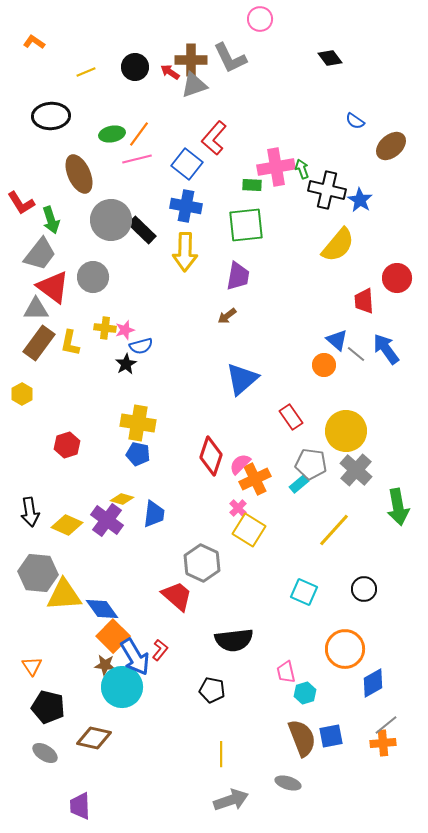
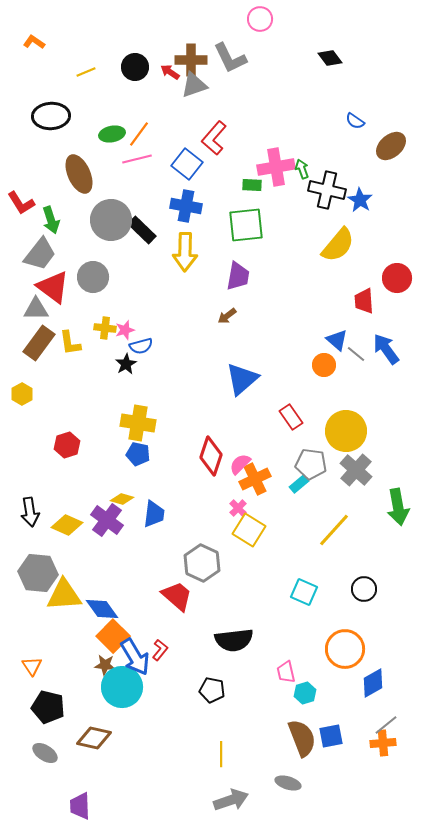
yellow L-shape at (70, 343): rotated 20 degrees counterclockwise
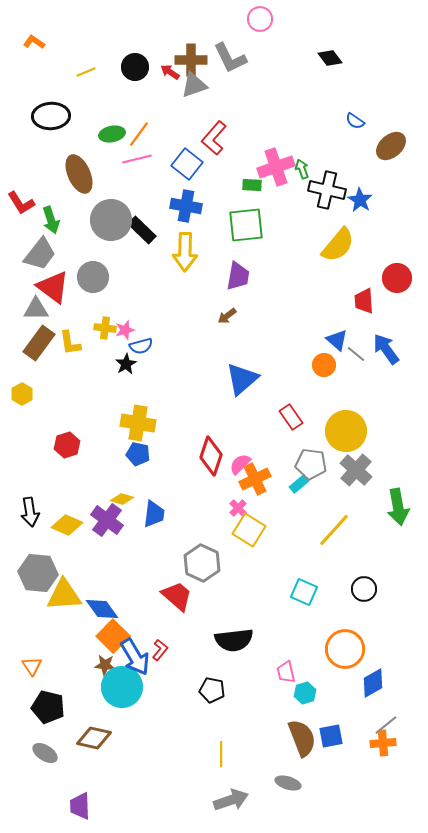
pink cross at (276, 167): rotated 9 degrees counterclockwise
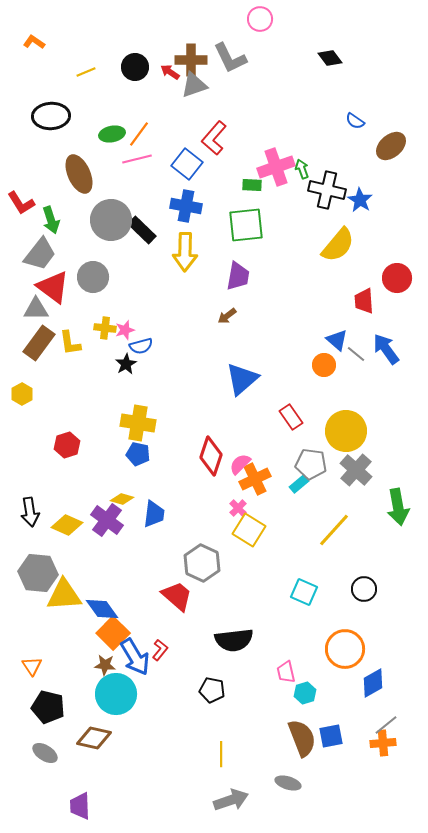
orange square at (113, 636): moved 3 px up
cyan circle at (122, 687): moved 6 px left, 7 px down
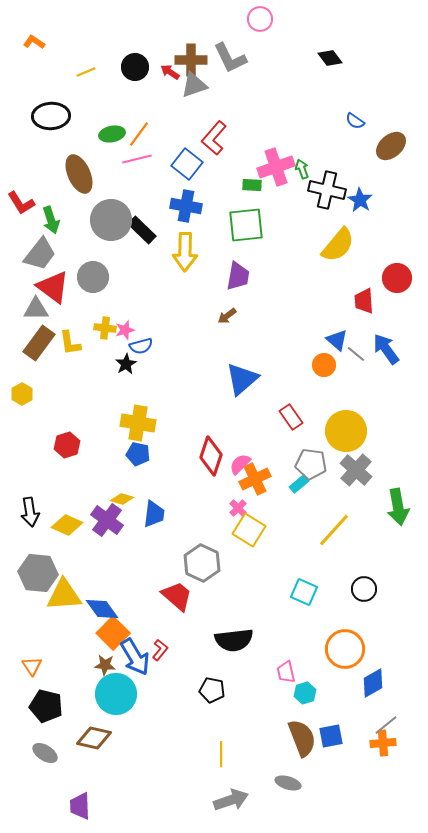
black pentagon at (48, 707): moved 2 px left, 1 px up
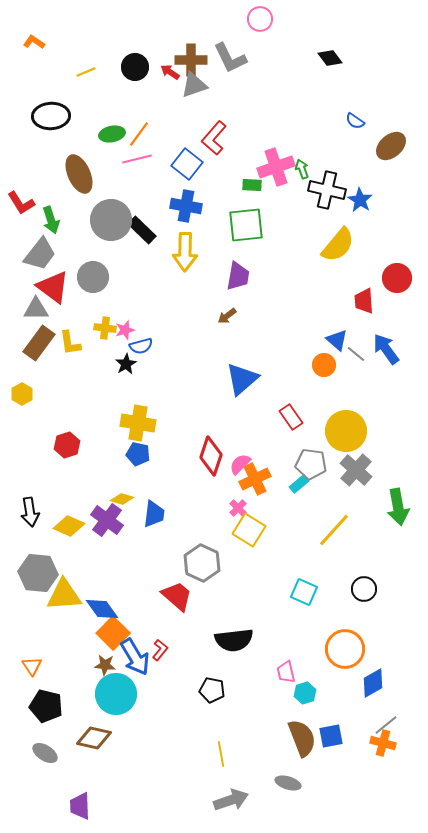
yellow diamond at (67, 525): moved 2 px right, 1 px down
orange cross at (383, 743): rotated 20 degrees clockwise
yellow line at (221, 754): rotated 10 degrees counterclockwise
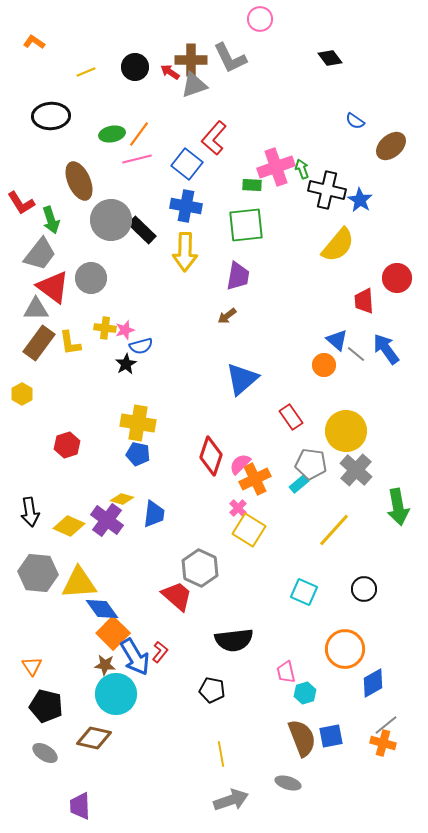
brown ellipse at (79, 174): moved 7 px down
gray circle at (93, 277): moved 2 px left, 1 px down
gray hexagon at (202, 563): moved 2 px left, 5 px down
yellow triangle at (64, 595): moved 15 px right, 12 px up
red L-shape at (160, 650): moved 2 px down
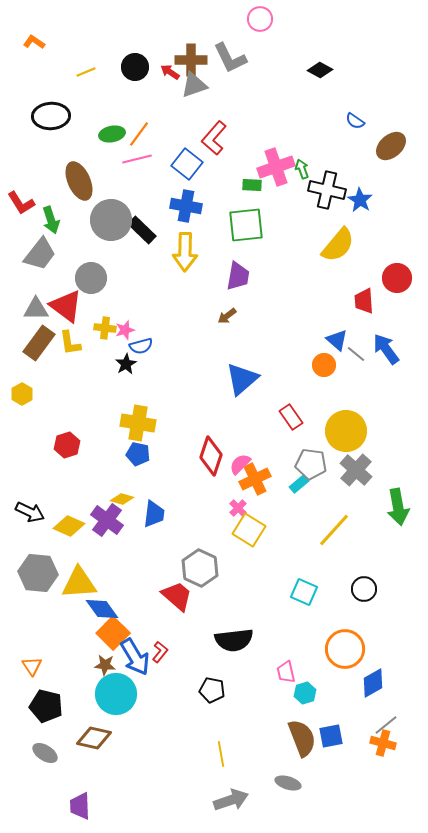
black diamond at (330, 58): moved 10 px left, 12 px down; rotated 25 degrees counterclockwise
red triangle at (53, 287): moved 13 px right, 19 px down
black arrow at (30, 512): rotated 56 degrees counterclockwise
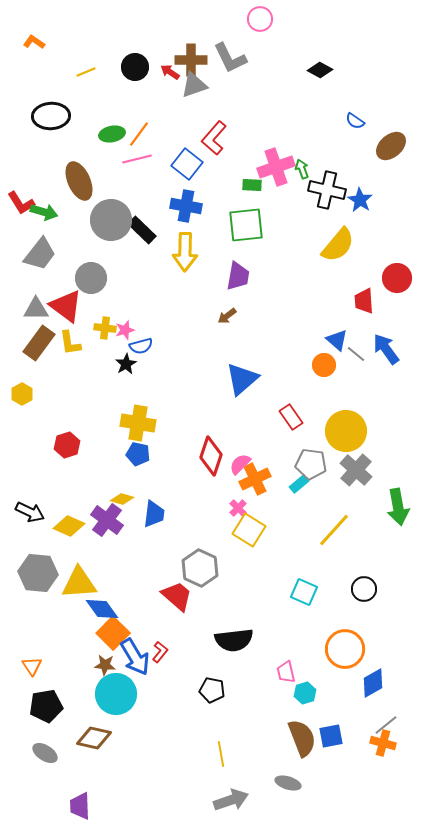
green arrow at (51, 220): moved 7 px left, 8 px up; rotated 56 degrees counterclockwise
black pentagon at (46, 706): rotated 24 degrees counterclockwise
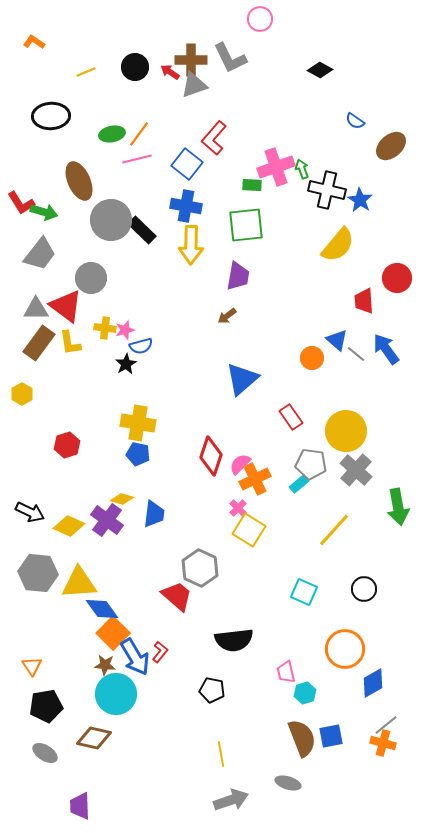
yellow arrow at (185, 252): moved 6 px right, 7 px up
orange circle at (324, 365): moved 12 px left, 7 px up
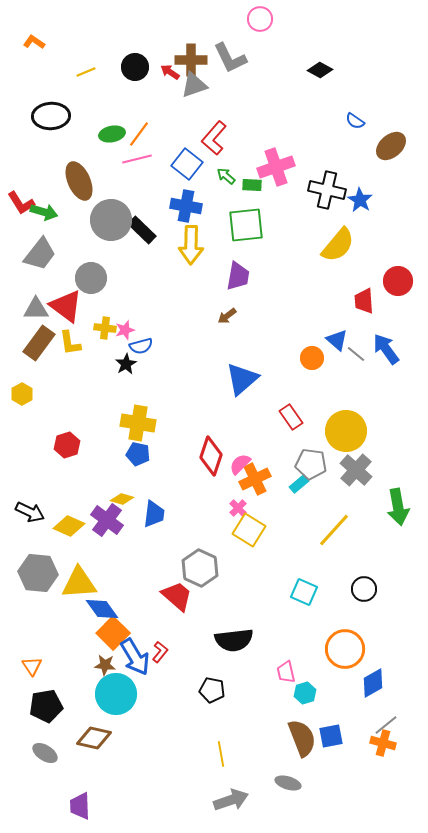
green arrow at (302, 169): moved 76 px left, 7 px down; rotated 30 degrees counterclockwise
red circle at (397, 278): moved 1 px right, 3 px down
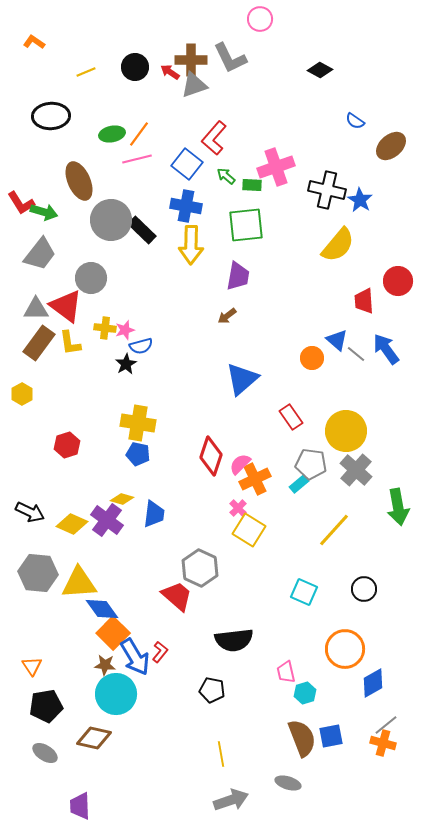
yellow diamond at (69, 526): moved 3 px right, 2 px up
